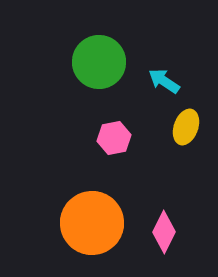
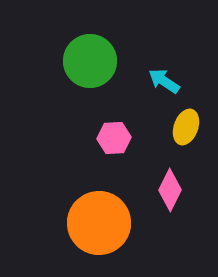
green circle: moved 9 px left, 1 px up
pink hexagon: rotated 8 degrees clockwise
orange circle: moved 7 px right
pink diamond: moved 6 px right, 42 px up
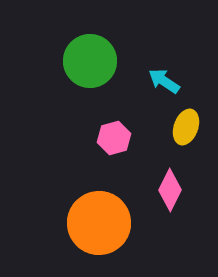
pink hexagon: rotated 12 degrees counterclockwise
